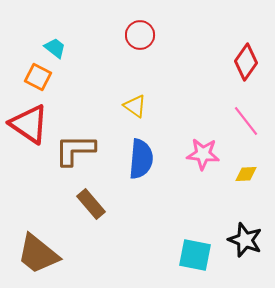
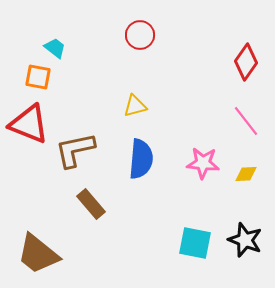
orange square: rotated 16 degrees counterclockwise
yellow triangle: rotated 50 degrees counterclockwise
red triangle: rotated 12 degrees counterclockwise
brown L-shape: rotated 12 degrees counterclockwise
pink star: moved 9 px down
cyan square: moved 12 px up
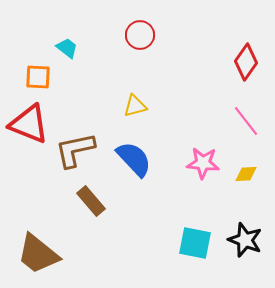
cyan trapezoid: moved 12 px right
orange square: rotated 8 degrees counterclockwise
blue semicircle: moved 7 px left; rotated 48 degrees counterclockwise
brown rectangle: moved 3 px up
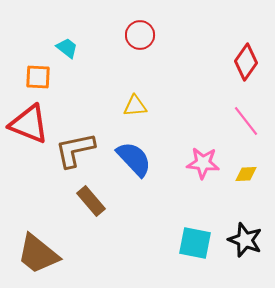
yellow triangle: rotated 10 degrees clockwise
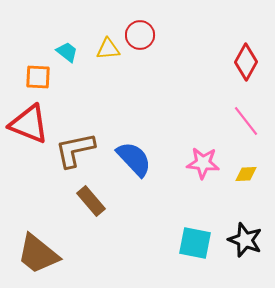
cyan trapezoid: moved 4 px down
red diamond: rotated 6 degrees counterclockwise
yellow triangle: moved 27 px left, 57 px up
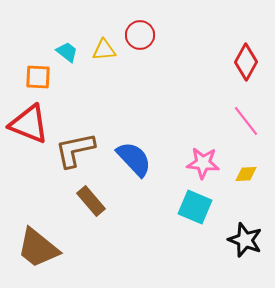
yellow triangle: moved 4 px left, 1 px down
cyan square: moved 36 px up; rotated 12 degrees clockwise
brown trapezoid: moved 6 px up
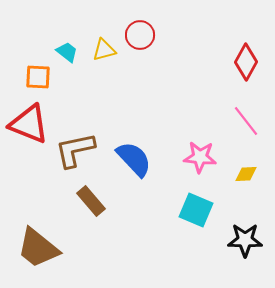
yellow triangle: rotated 10 degrees counterclockwise
pink star: moved 3 px left, 6 px up
cyan square: moved 1 px right, 3 px down
black star: rotated 20 degrees counterclockwise
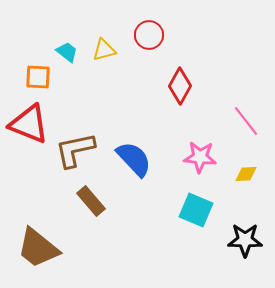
red circle: moved 9 px right
red diamond: moved 66 px left, 24 px down
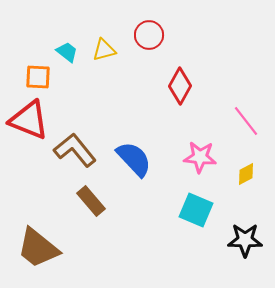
red triangle: moved 4 px up
brown L-shape: rotated 63 degrees clockwise
yellow diamond: rotated 25 degrees counterclockwise
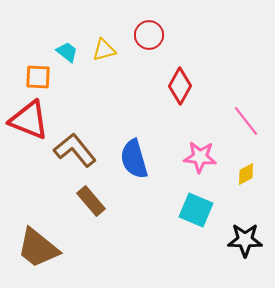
blue semicircle: rotated 153 degrees counterclockwise
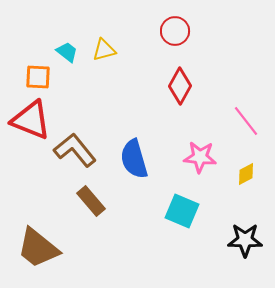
red circle: moved 26 px right, 4 px up
red triangle: moved 2 px right
cyan square: moved 14 px left, 1 px down
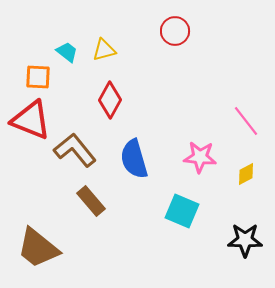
red diamond: moved 70 px left, 14 px down
